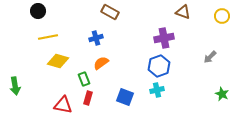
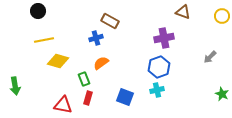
brown rectangle: moved 9 px down
yellow line: moved 4 px left, 3 px down
blue hexagon: moved 1 px down
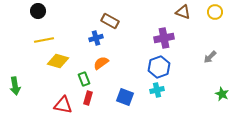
yellow circle: moved 7 px left, 4 px up
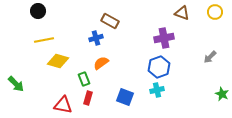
brown triangle: moved 1 px left, 1 px down
green arrow: moved 1 px right, 2 px up; rotated 36 degrees counterclockwise
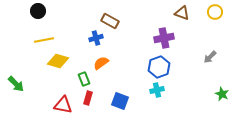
blue square: moved 5 px left, 4 px down
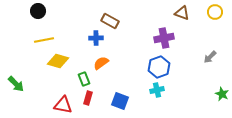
blue cross: rotated 16 degrees clockwise
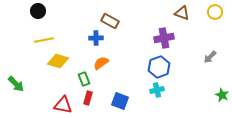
green star: moved 1 px down
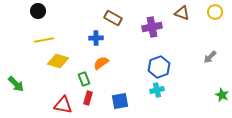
brown rectangle: moved 3 px right, 3 px up
purple cross: moved 12 px left, 11 px up
blue square: rotated 30 degrees counterclockwise
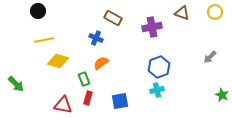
blue cross: rotated 24 degrees clockwise
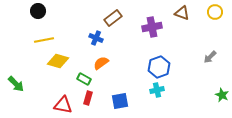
brown rectangle: rotated 66 degrees counterclockwise
green rectangle: rotated 40 degrees counterclockwise
